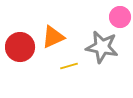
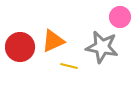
orange triangle: moved 4 px down
yellow line: rotated 30 degrees clockwise
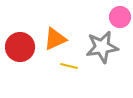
orange triangle: moved 2 px right, 2 px up
gray star: rotated 20 degrees counterclockwise
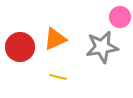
yellow line: moved 11 px left, 11 px down
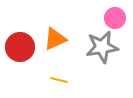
pink circle: moved 5 px left, 1 px down
yellow line: moved 1 px right, 3 px down
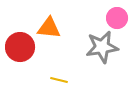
pink circle: moved 2 px right
orange triangle: moved 6 px left, 11 px up; rotated 30 degrees clockwise
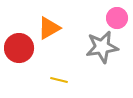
orange triangle: rotated 35 degrees counterclockwise
red circle: moved 1 px left, 1 px down
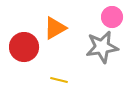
pink circle: moved 5 px left, 1 px up
orange triangle: moved 6 px right
red circle: moved 5 px right, 1 px up
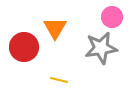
orange triangle: rotated 30 degrees counterclockwise
gray star: moved 1 px left, 1 px down
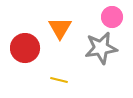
orange triangle: moved 5 px right
red circle: moved 1 px right, 1 px down
